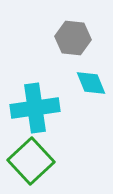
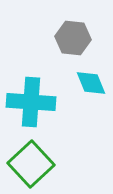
cyan cross: moved 4 px left, 6 px up; rotated 12 degrees clockwise
green square: moved 3 px down
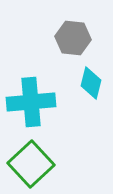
cyan diamond: rotated 36 degrees clockwise
cyan cross: rotated 9 degrees counterclockwise
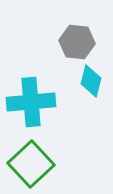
gray hexagon: moved 4 px right, 4 px down
cyan diamond: moved 2 px up
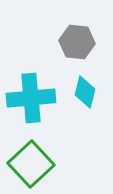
cyan diamond: moved 6 px left, 11 px down
cyan cross: moved 4 px up
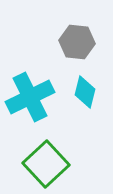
cyan cross: moved 1 px left, 1 px up; rotated 21 degrees counterclockwise
green square: moved 15 px right
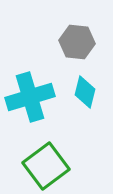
cyan cross: rotated 9 degrees clockwise
green square: moved 2 px down; rotated 6 degrees clockwise
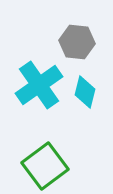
cyan cross: moved 9 px right, 12 px up; rotated 18 degrees counterclockwise
green square: moved 1 px left
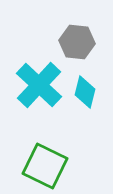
cyan cross: rotated 12 degrees counterclockwise
green square: rotated 27 degrees counterclockwise
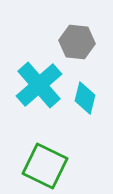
cyan cross: rotated 6 degrees clockwise
cyan diamond: moved 6 px down
